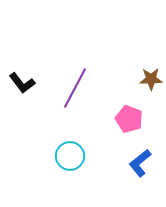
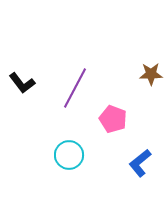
brown star: moved 5 px up
pink pentagon: moved 16 px left
cyan circle: moved 1 px left, 1 px up
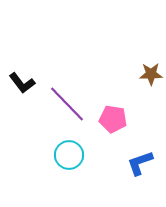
purple line: moved 8 px left, 16 px down; rotated 72 degrees counterclockwise
pink pentagon: rotated 12 degrees counterclockwise
blue L-shape: rotated 20 degrees clockwise
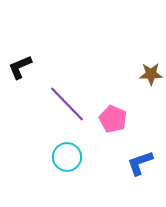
black L-shape: moved 2 px left, 16 px up; rotated 104 degrees clockwise
pink pentagon: rotated 16 degrees clockwise
cyan circle: moved 2 px left, 2 px down
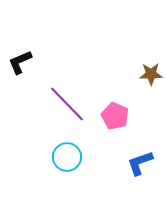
black L-shape: moved 5 px up
pink pentagon: moved 2 px right, 3 px up
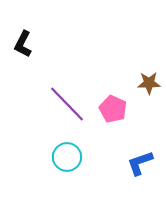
black L-shape: moved 3 px right, 18 px up; rotated 40 degrees counterclockwise
brown star: moved 2 px left, 9 px down
pink pentagon: moved 2 px left, 7 px up
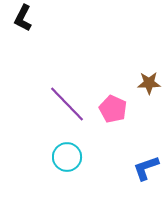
black L-shape: moved 26 px up
blue L-shape: moved 6 px right, 5 px down
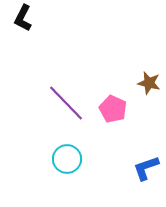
brown star: rotated 15 degrees clockwise
purple line: moved 1 px left, 1 px up
cyan circle: moved 2 px down
